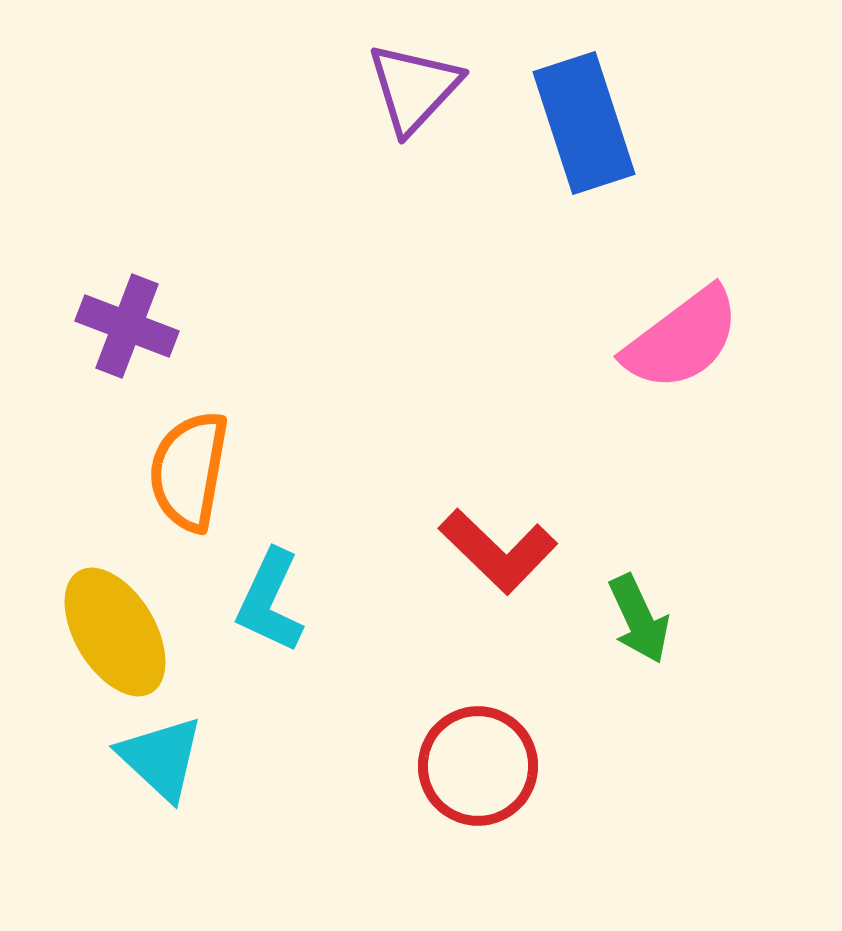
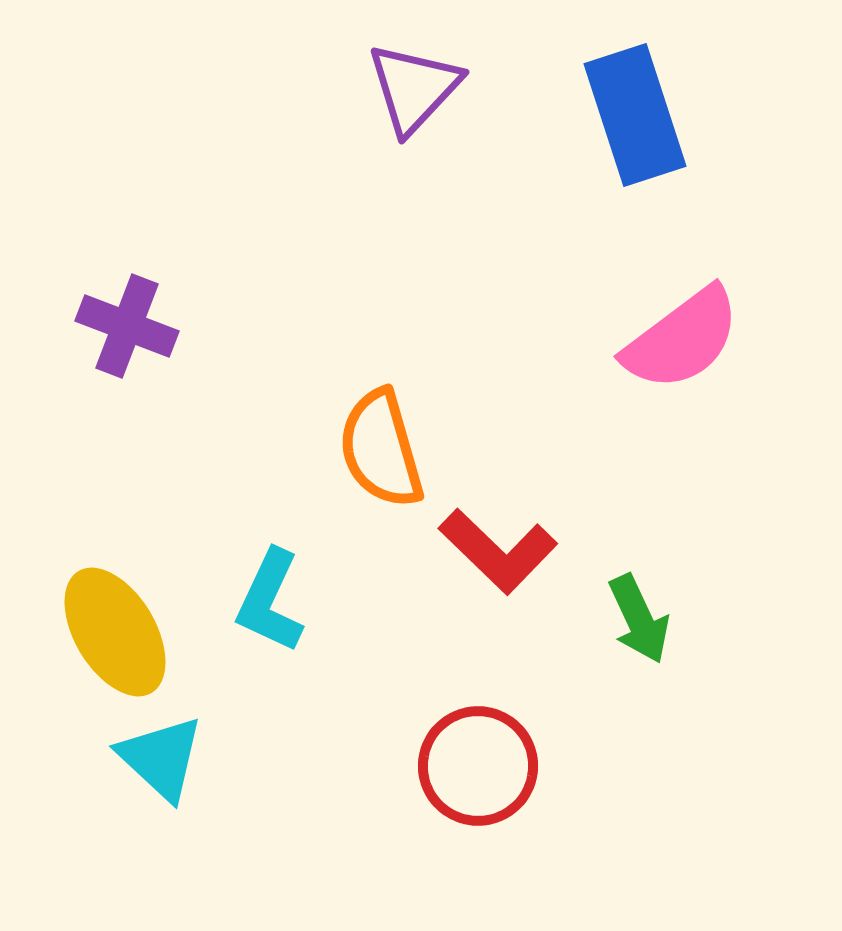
blue rectangle: moved 51 px right, 8 px up
orange semicircle: moved 192 px right, 22 px up; rotated 26 degrees counterclockwise
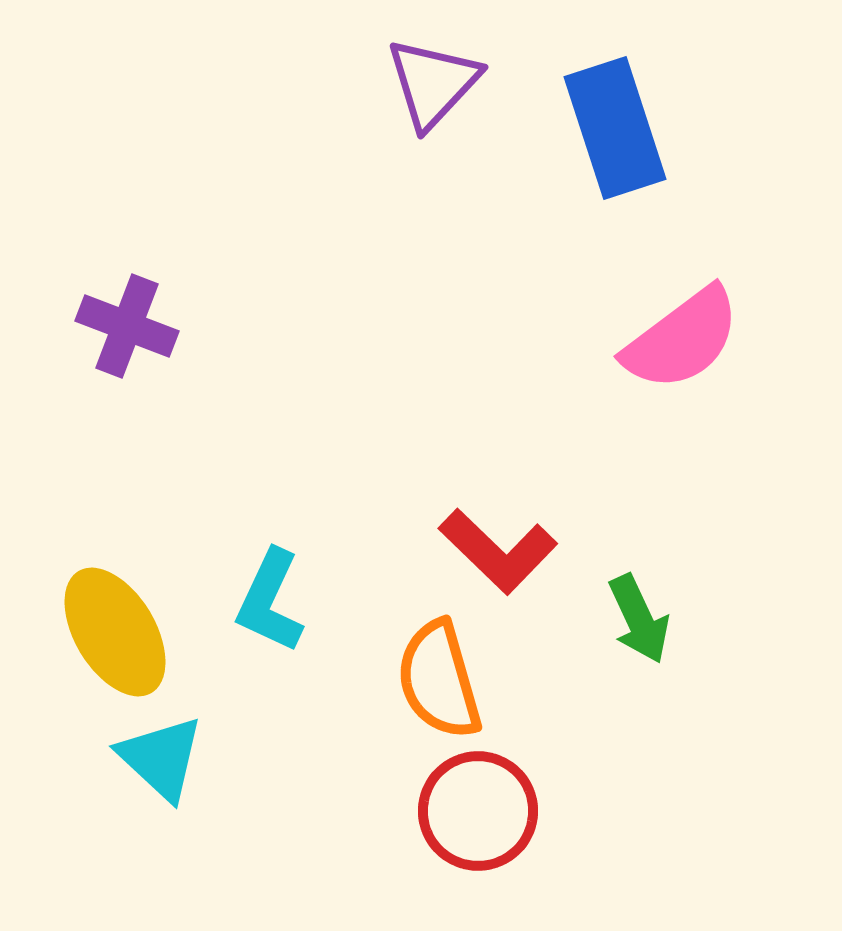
purple triangle: moved 19 px right, 5 px up
blue rectangle: moved 20 px left, 13 px down
orange semicircle: moved 58 px right, 231 px down
red circle: moved 45 px down
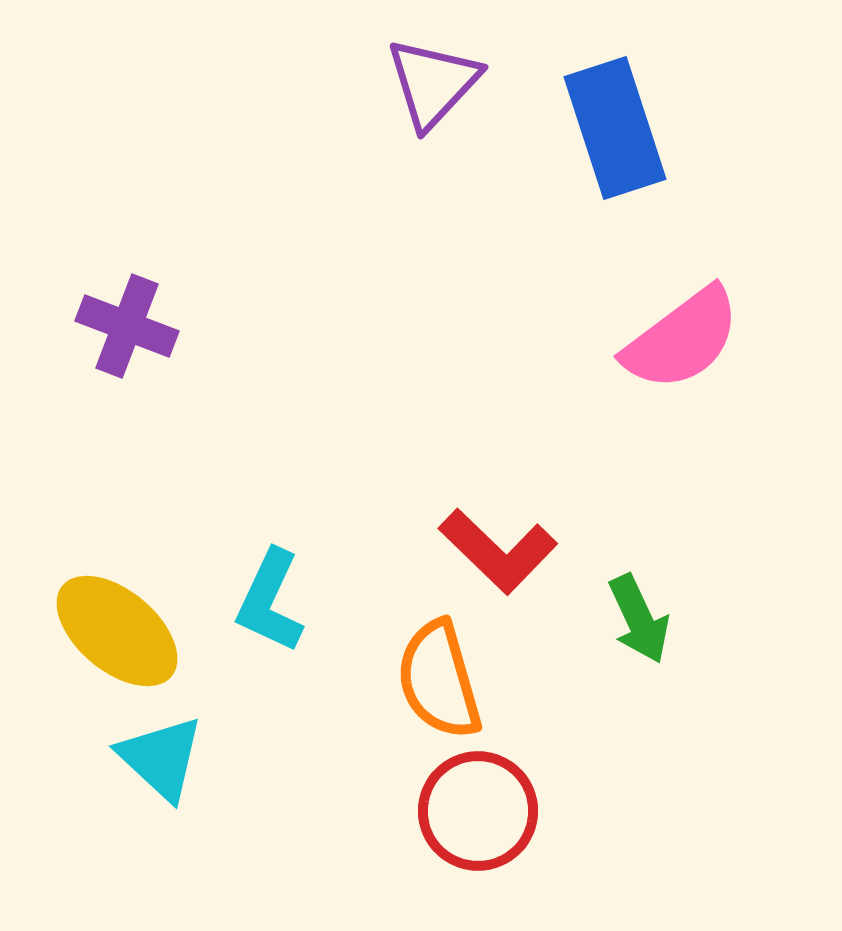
yellow ellipse: moved 2 px right, 1 px up; rotated 19 degrees counterclockwise
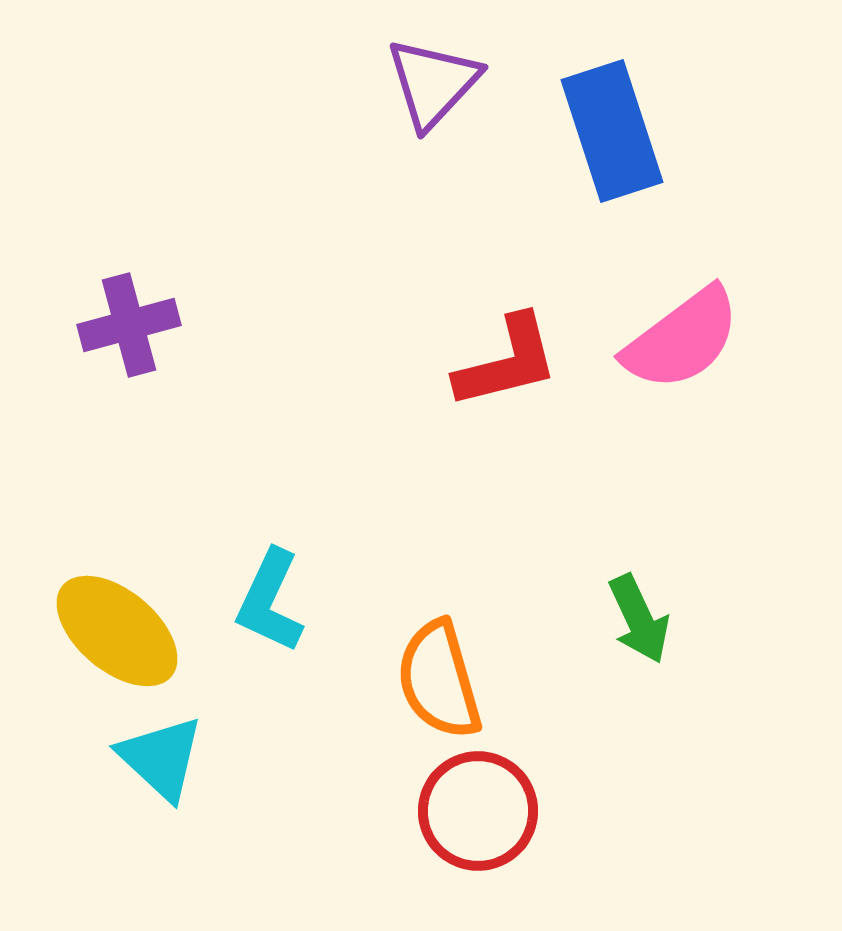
blue rectangle: moved 3 px left, 3 px down
purple cross: moved 2 px right, 1 px up; rotated 36 degrees counterclockwise
red L-shape: moved 9 px right, 189 px up; rotated 58 degrees counterclockwise
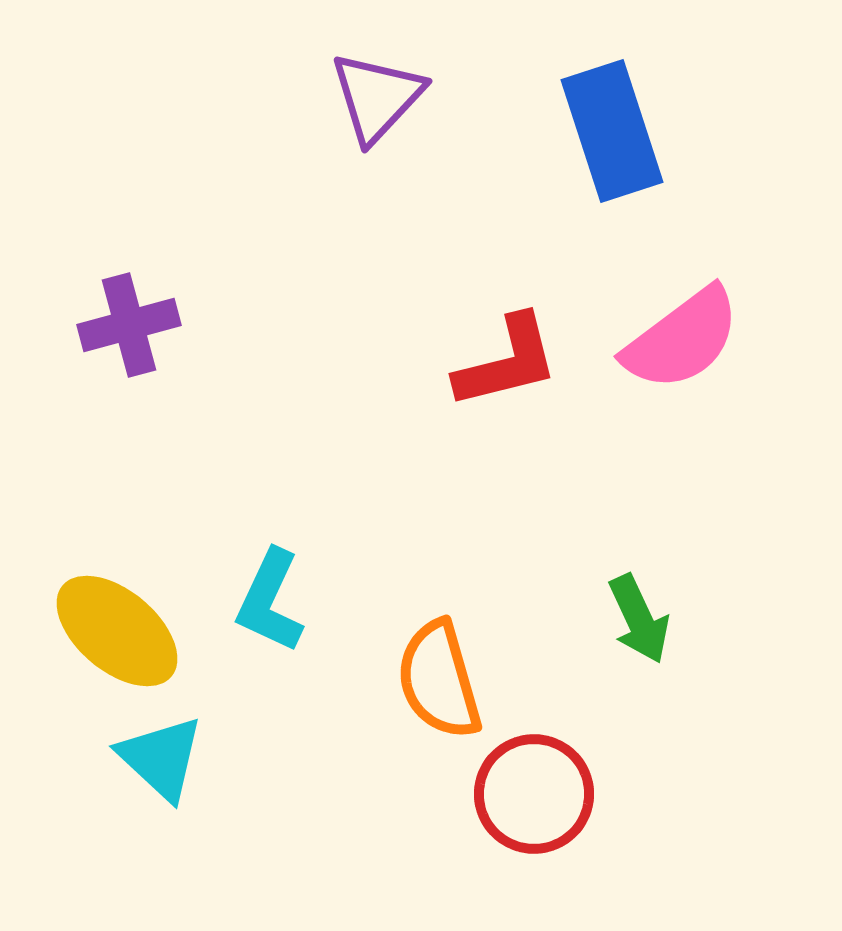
purple triangle: moved 56 px left, 14 px down
red circle: moved 56 px right, 17 px up
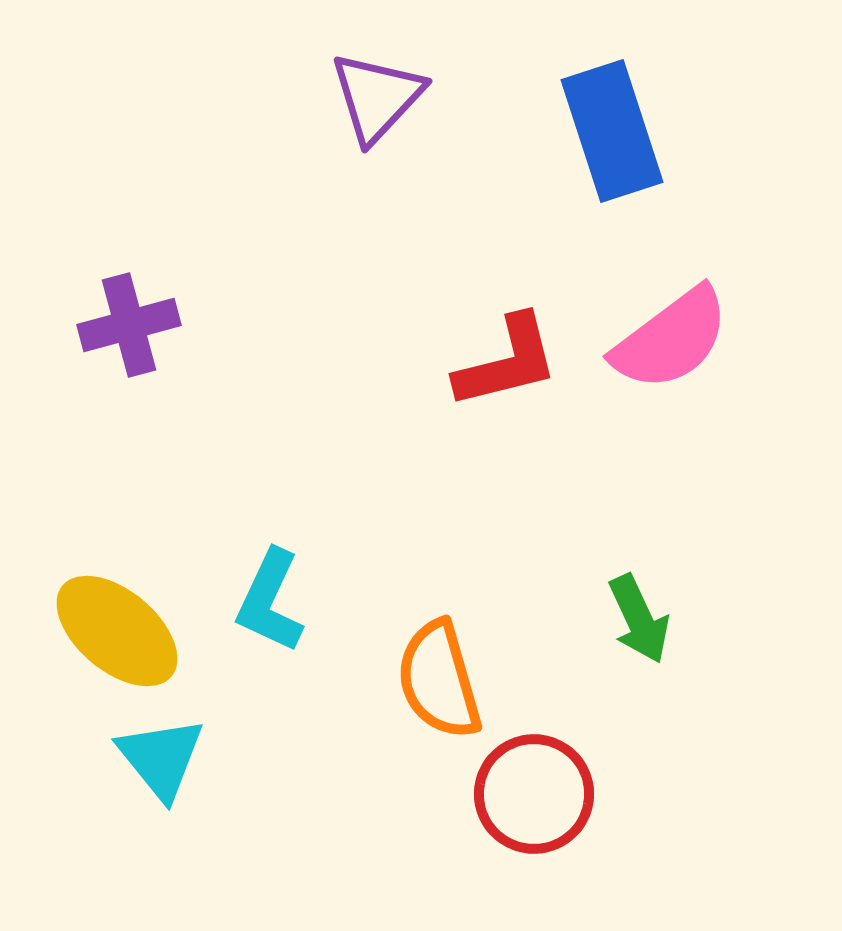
pink semicircle: moved 11 px left
cyan triangle: rotated 8 degrees clockwise
